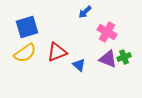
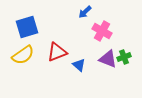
pink cross: moved 5 px left, 1 px up
yellow semicircle: moved 2 px left, 2 px down
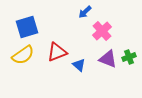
pink cross: rotated 18 degrees clockwise
green cross: moved 5 px right
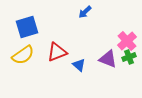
pink cross: moved 25 px right, 10 px down
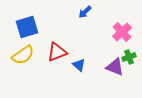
pink cross: moved 5 px left, 9 px up
purple triangle: moved 7 px right, 8 px down
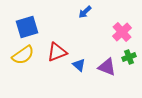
purple triangle: moved 8 px left
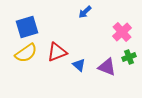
yellow semicircle: moved 3 px right, 2 px up
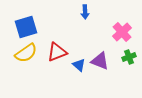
blue arrow: rotated 48 degrees counterclockwise
blue square: moved 1 px left
purple triangle: moved 7 px left, 6 px up
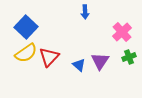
blue square: rotated 30 degrees counterclockwise
red triangle: moved 8 px left, 5 px down; rotated 25 degrees counterclockwise
purple triangle: rotated 42 degrees clockwise
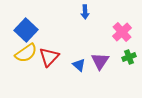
blue square: moved 3 px down
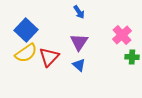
blue arrow: moved 6 px left; rotated 32 degrees counterclockwise
pink cross: moved 3 px down
green cross: moved 3 px right; rotated 24 degrees clockwise
purple triangle: moved 21 px left, 19 px up
